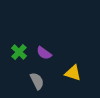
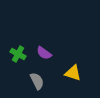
green cross: moved 1 px left, 2 px down; rotated 14 degrees counterclockwise
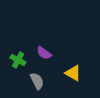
green cross: moved 6 px down
yellow triangle: rotated 12 degrees clockwise
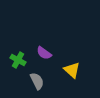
yellow triangle: moved 1 px left, 3 px up; rotated 12 degrees clockwise
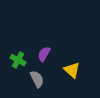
purple semicircle: moved 1 px down; rotated 84 degrees clockwise
gray semicircle: moved 2 px up
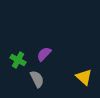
purple semicircle: rotated 14 degrees clockwise
yellow triangle: moved 12 px right, 7 px down
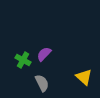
green cross: moved 5 px right
gray semicircle: moved 5 px right, 4 px down
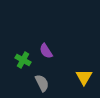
purple semicircle: moved 2 px right, 3 px up; rotated 77 degrees counterclockwise
yellow triangle: rotated 18 degrees clockwise
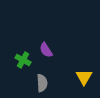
purple semicircle: moved 1 px up
gray semicircle: rotated 24 degrees clockwise
